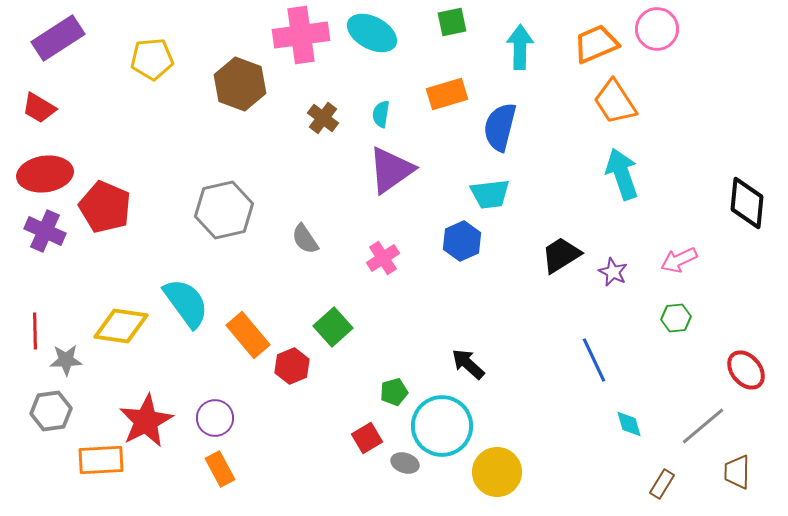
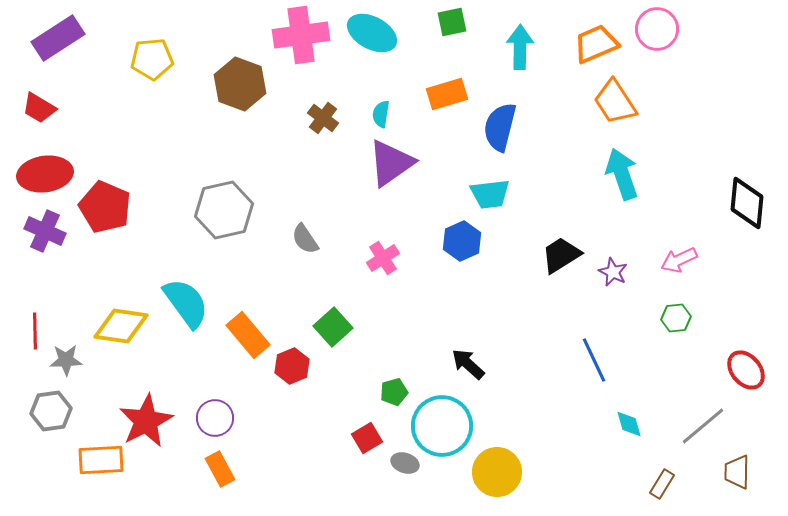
purple triangle at (391, 170): moved 7 px up
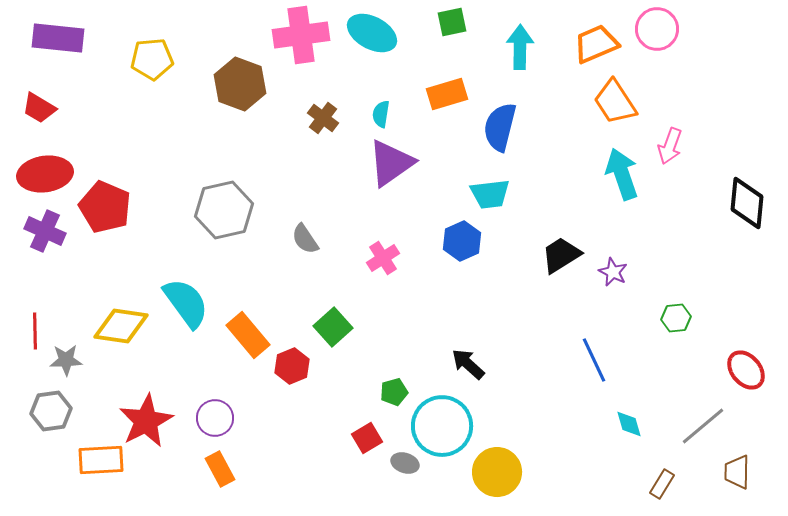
purple rectangle at (58, 38): rotated 39 degrees clockwise
pink arrow at (679, 260): moved 9 px left, 114 px up; rotated 45 degrees counterclockwise
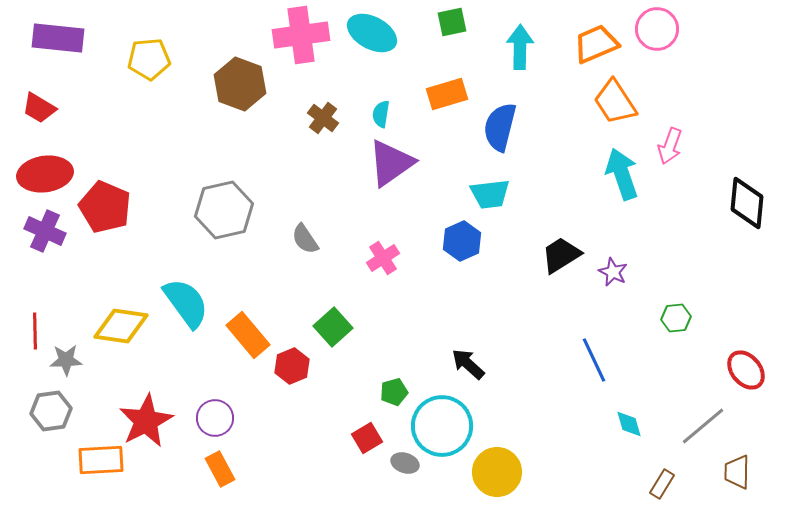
yellow pentagon at (152, 59): moved 3 px left
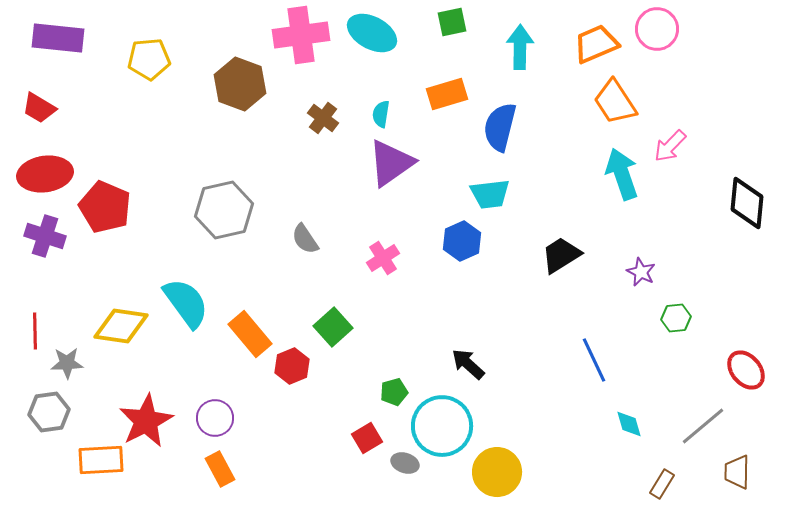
pink arrow at (670, 146): rotated 24 degrees clockwise
purple cross at (45, 231): moved 5 px down; rotated 6 degrees counterclockwise
purple star at (613, 272): moved 28 px right
orange rectangle at (248, 335): moved 2 px right, 1 px up
gray star at (66, 360): moved 1 px right, 3 px down
gray hexagon at (51, 411): moved 2 px left, 1 px down
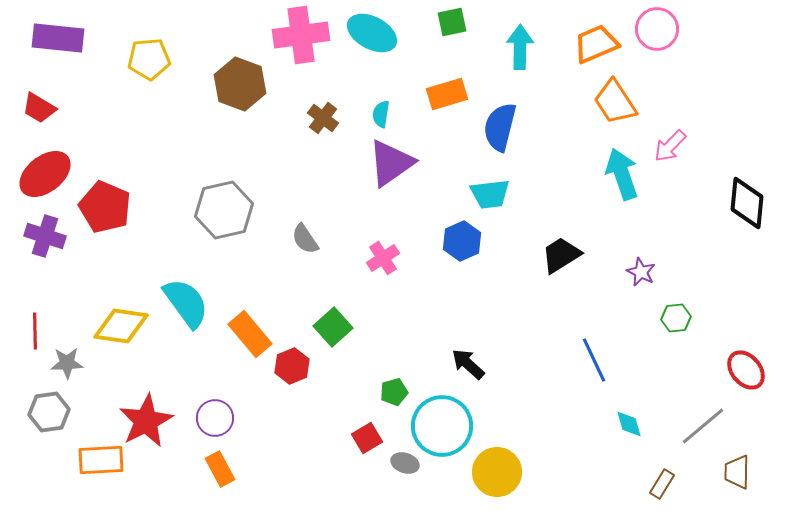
red ellipse at (45, 174): rotated 30 degrees counterclockwise
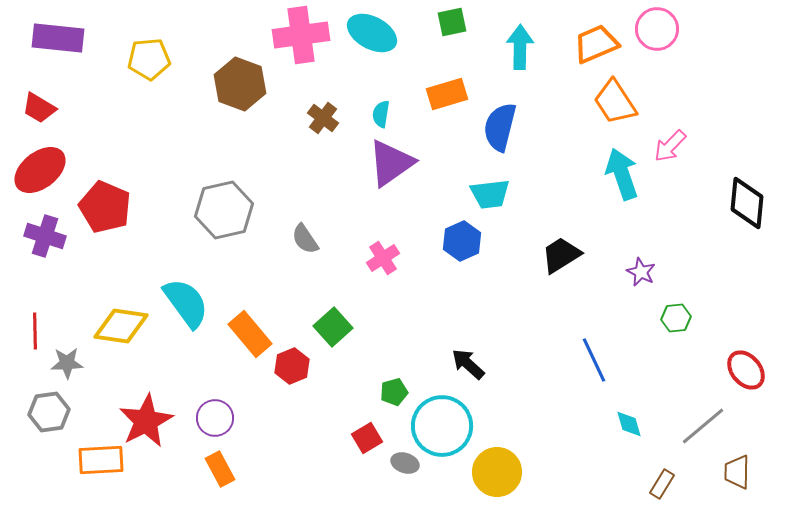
red ellipse at (45, 174): moved 5 px left, 4 px up
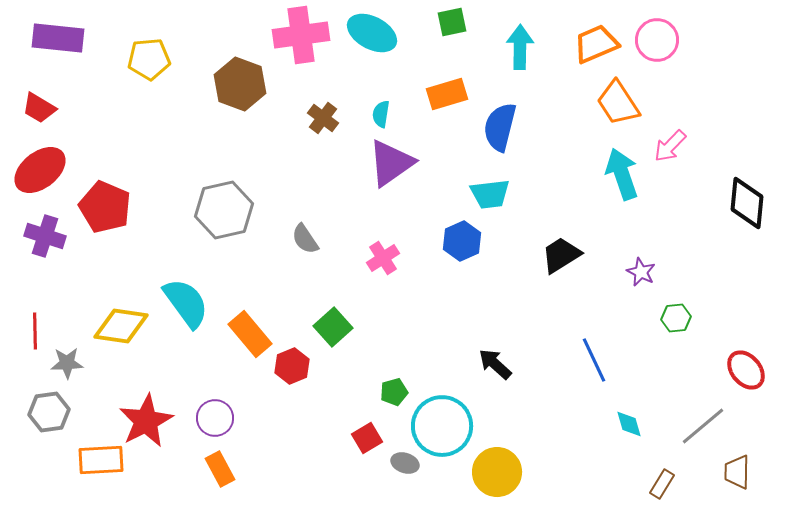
pink circle at (657, 29): moved 11 px down
orange trapezoid at (615, 102): moved 3 px right, 1 px down
black arrow at (468, 364): moved 27 px right
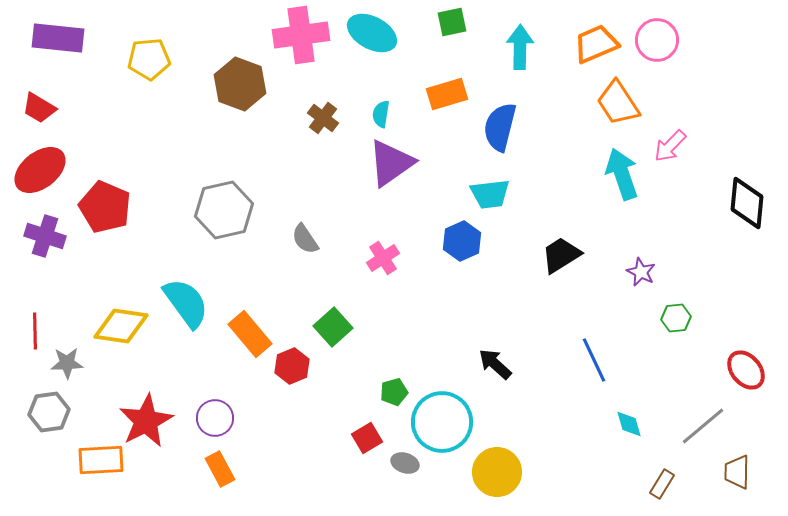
cyan circle at (442, 426): moved 4 px up
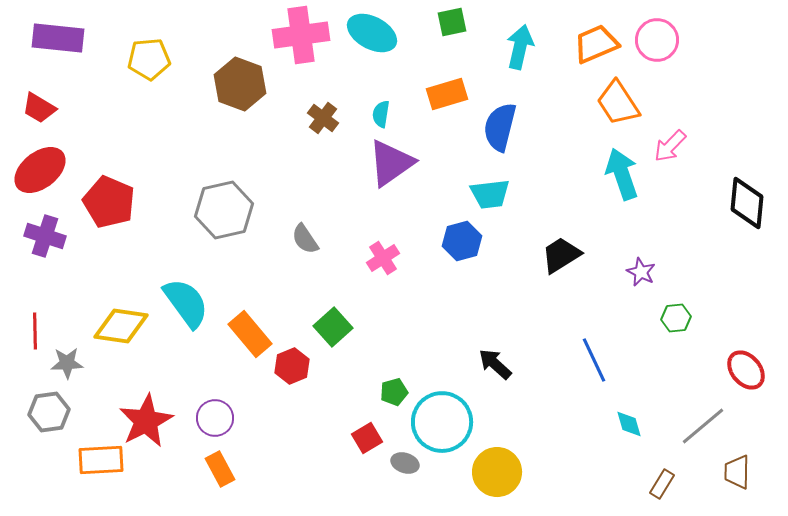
cyan arrow at (520, 47): rotated 12 degrees clockwise
red pentagon at (105, 207): moved 4 px right, 5 px up
blue hexagon at (462, 241): rotated 9 degrees clockwise
